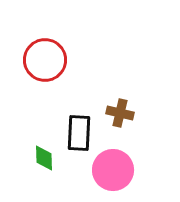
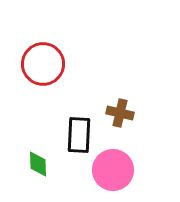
red circle: moved 2 px left, 4 px down
black rectangle: moved 2 px down
green diamond: moved 6 px left, 6 px down
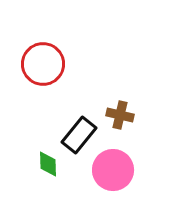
brown cross: moved 2 px down
black rectangle: rotated 36 degrees clockwise
green diamond: moved 10 px right
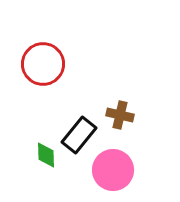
green diamond: moved 2 px left, 9 px up
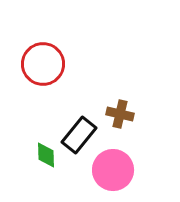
brown cross: moved 1 px up
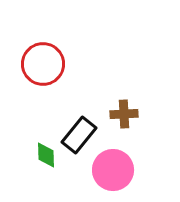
brown cross: moved 4 px right; rotated 16 degrees counterclockwise
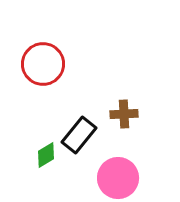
green diamond: rotated 60 degrees clockwise
pink circle: moved 5 px right, 8 px down
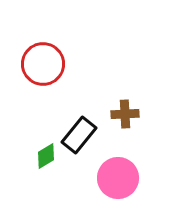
brown cross: moved 1 px right
green diamond: moved 1 px down
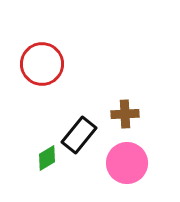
red circle: moved 1 px left
green diamond: moved 1 px right, 2 px down
pink circle: moved 9 px right, 15 px up
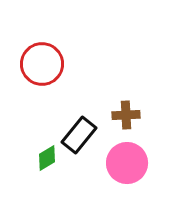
brown cross: moved 1 px right, 1 px down
